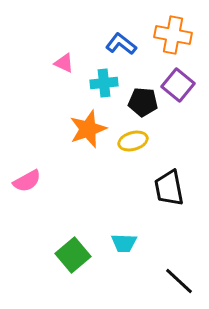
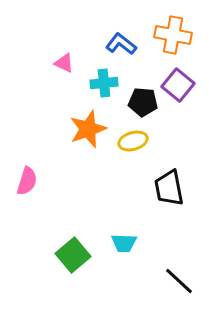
pink semicircle: rotated 44 degrees counterclockwise
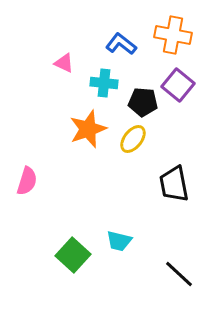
cyan cross: rotated 12 degrees clockwise
yellow ellipse: moved 2 px up; rotated 36 degrees counterclockwise
black trapezoid: moved 5 px right, 4 px up
cyan trapezoid: moved 5 px left, 2 px up; rotated 12 degrees clockwise
green square: rotated 8 degrees counterclockwise
black line: moved 7 px up
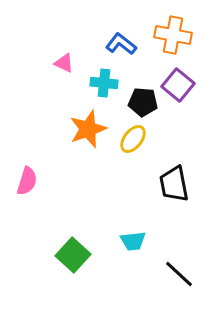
cyan trapezoid: moved 14 px right; rotated 20 degrees counterclockwise
